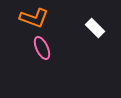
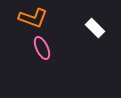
orange L-shape: moved 1 px left
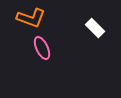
orange L-shape: moved 2 px left
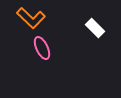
orange L-shape: rotated 24 degrees clockwise
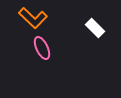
orange L-shape: moved 2 px right
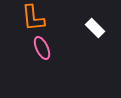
orange L-shape: rotated 40 degrees clockwise
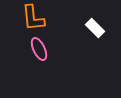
pink ellipse: moved 3 px left, 1 px down
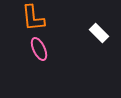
white rectangle: moved 4 px right, 5 px down
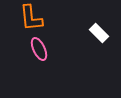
orange L-shape: moved 2 px left
